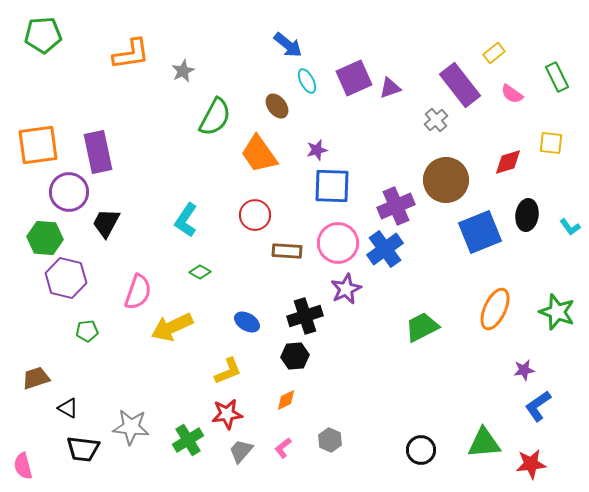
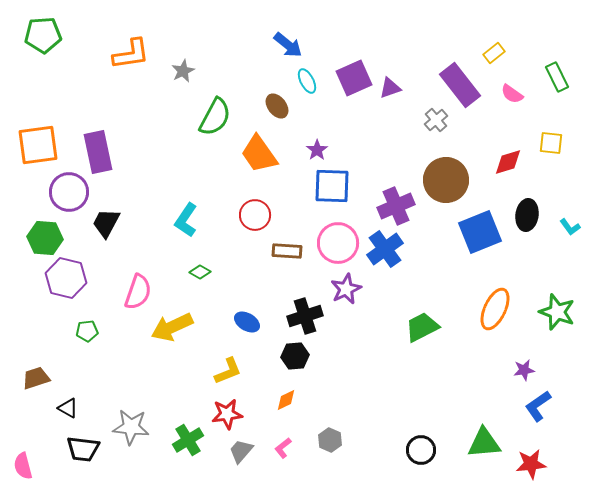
purple star at (317, 150): rotated 20 degrees counterclockwise
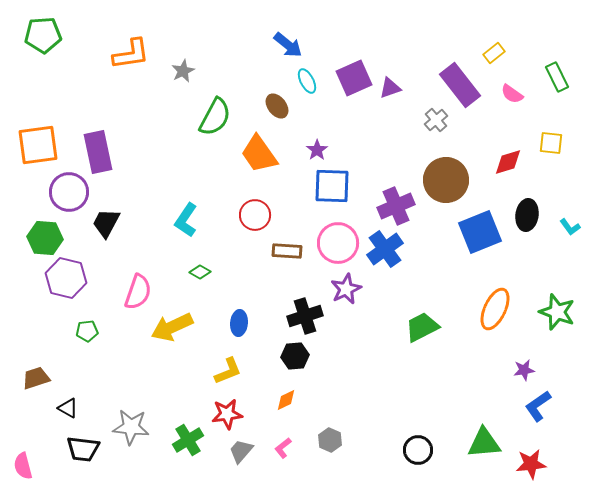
blue ellipse at (247, 322): moved 8 px left, 1 px down; rotated 65 degrees clockwise
black circle at (421, 450): moved 3 px left
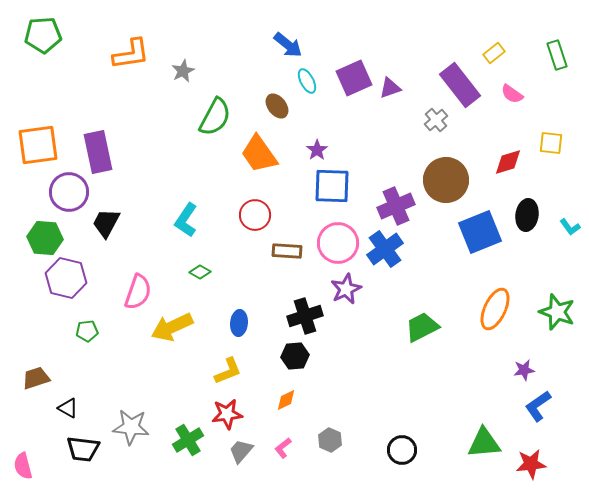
green rectangle at (557, 77): moved 22 px up; rotated 8 degrees clockwise
black circle at (418, 450): moved 16 px left
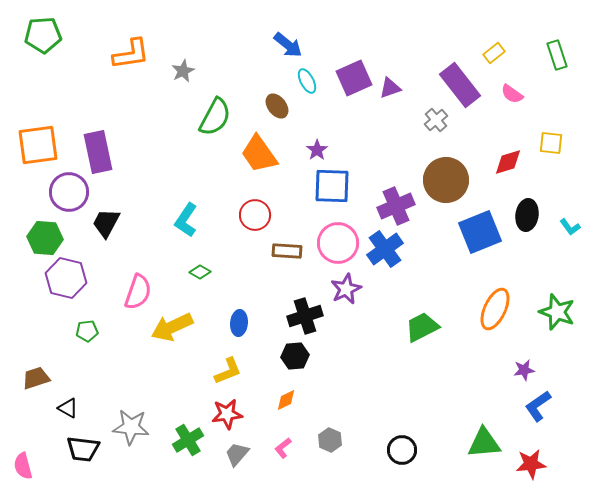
gray trapezoid at (241, 451): moved 4 px left, 3 px down
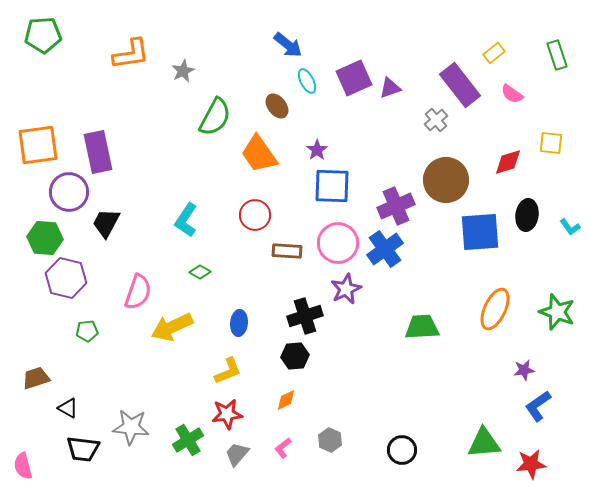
blue square at (480, 232): rotated 18 degrees clockwise
green trapezoid at (422, 327): rotated 24 degrees clockwise
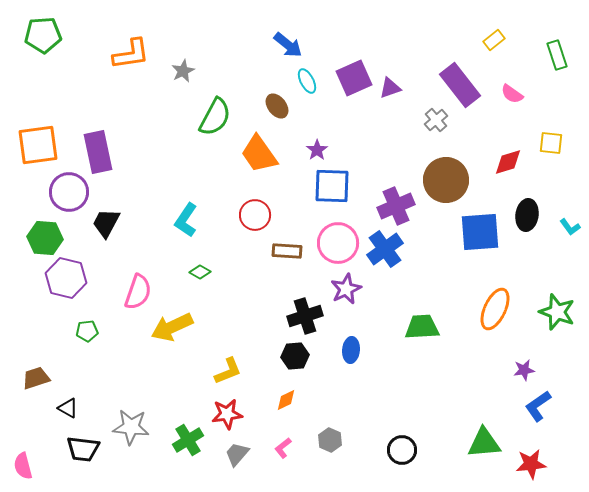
yellow rectangle at (494, 53): moved 13 px up
blue ellipse at (239, 323): moved 112 px right, 27 px down
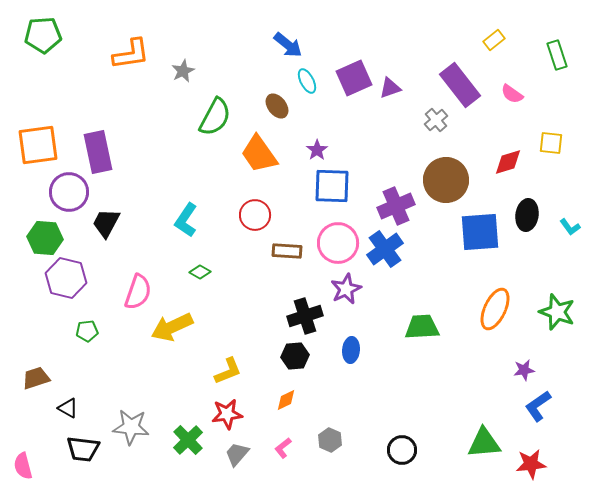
green cross at (188, 440): rotated 12 degrees counterclockwise
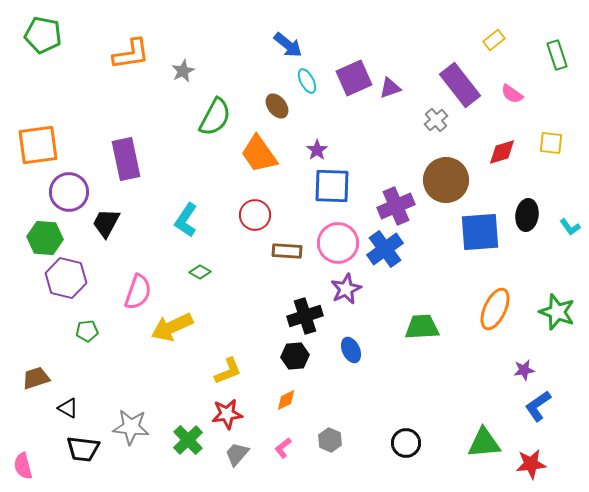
green pentagon at (43, 35): rotated 15 degrees clockwise
purple rectangle at (98, 152): moved 28 px right, 7 px down
red diamond at (508, 162): moved 6 px left, 10 px up
blue ellipse at (351, 350): rotated 30 degrees counterclockwise
black circle at (402, 450): moved 4 px right, 7 px up
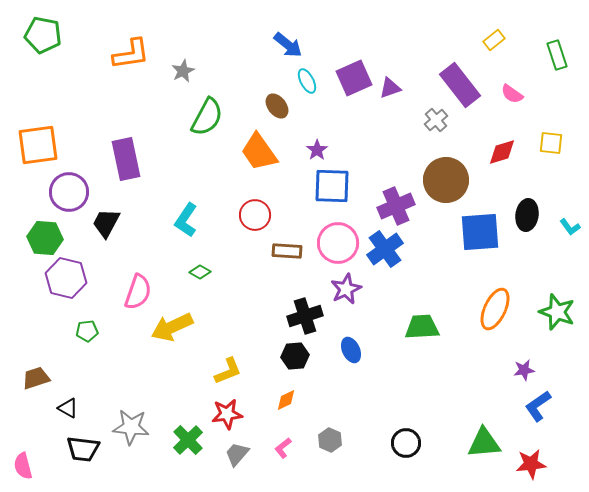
green semicircle at (215, 117): moved 8 px left
orange trapezoid at (259, 154): moved 2 px up
